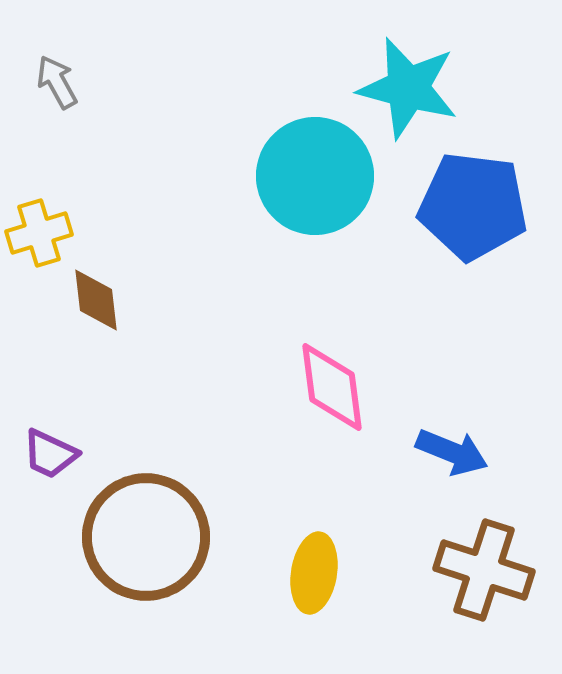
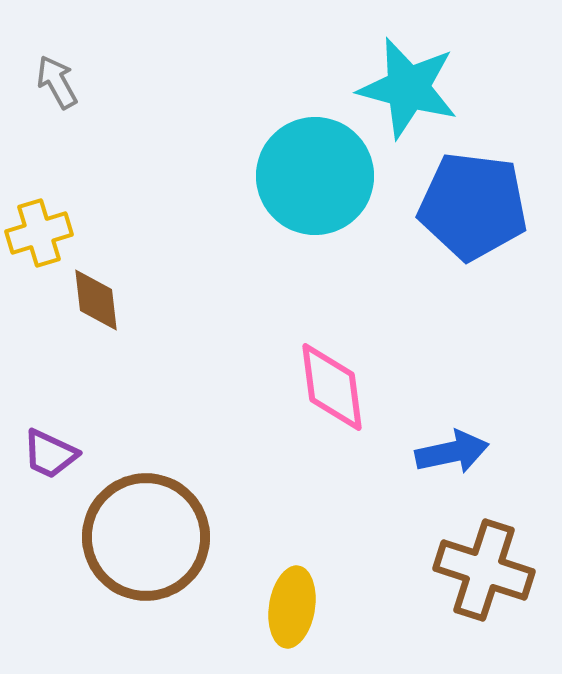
blue arrow: rotated 34 degrees counterclockwise
yellow ellipse: moved 22 px left, 34 px down
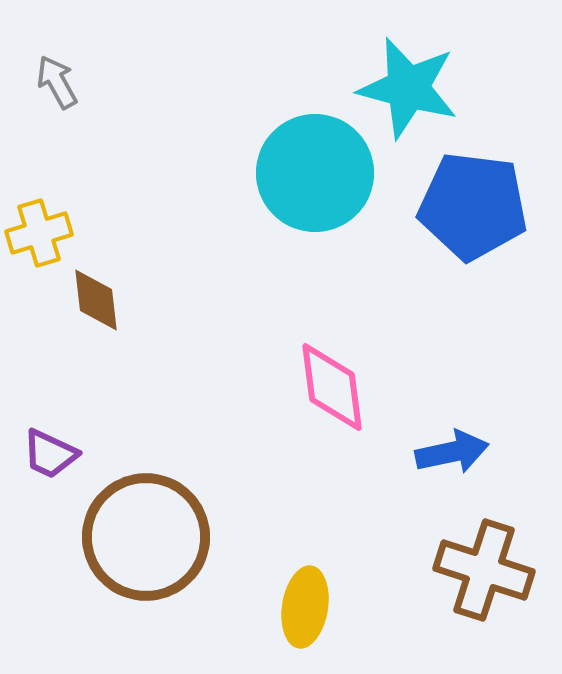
cyan circle: moved 3 px up
yellow ellipse: moved 13 px right
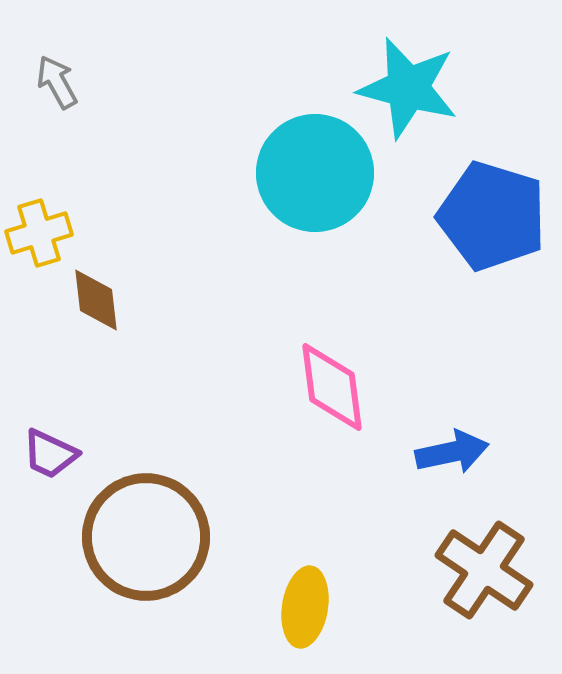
blue pentagon: moved 19 px right, 10 px down; rotated 10 degrees clockwise
brown cross: rotated 16 degrees clockwise
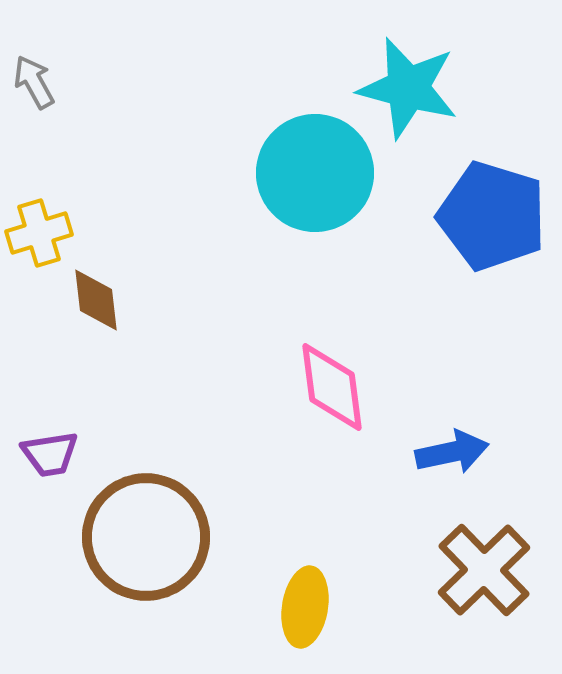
gray arrow: moved 23 px left
purple trapezoid: rotated 34 degrees counterclockwise
brown cross: rotated 12 degrees clockwise
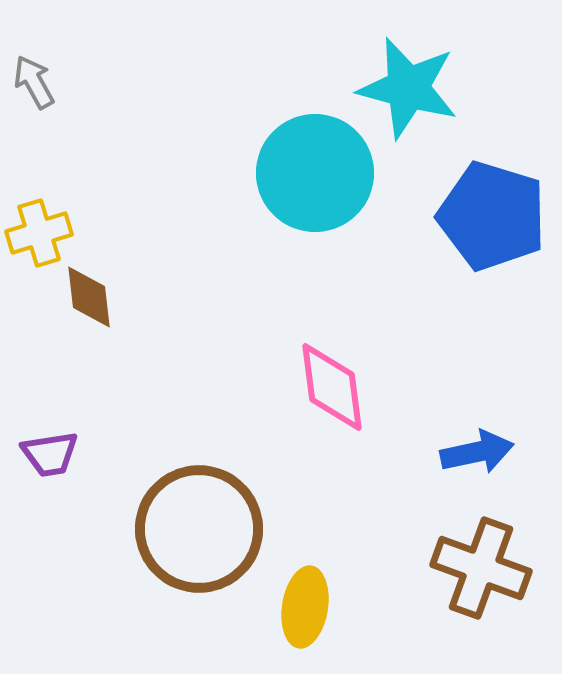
brown diamond: moved 7 px left, 3 px up
blue arrow: moved 25 px right
brown circle: moved 53 px right, 8 px up
brown cross: moved 3 px left, 2 px up; rotated 26 degrees counterclockwise
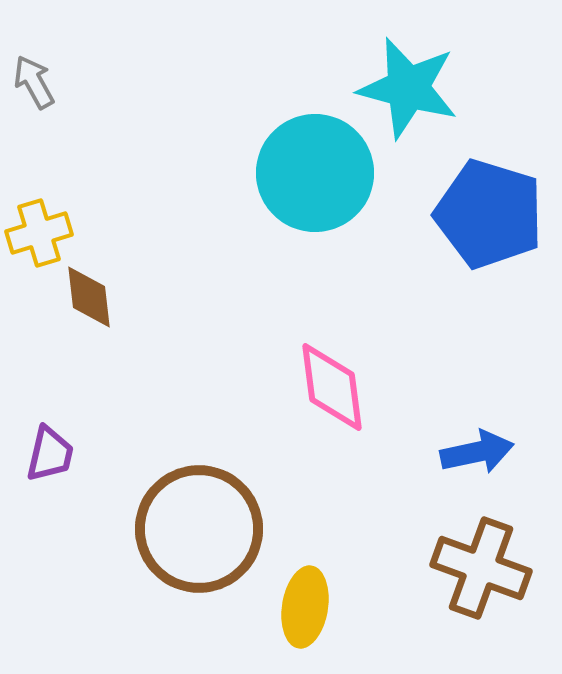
blue pentagon: moved 3 px left, 2 px up
purple trapezoid: rotated 68 degrees counterclockwise
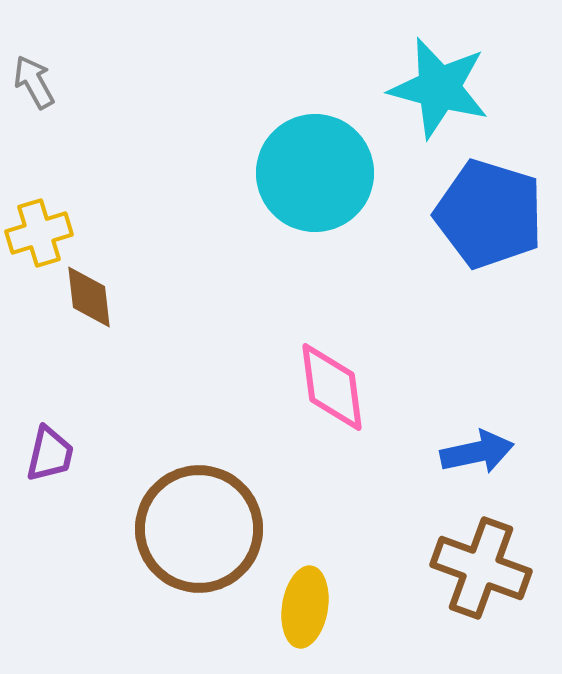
cyan star: moved 31 px right
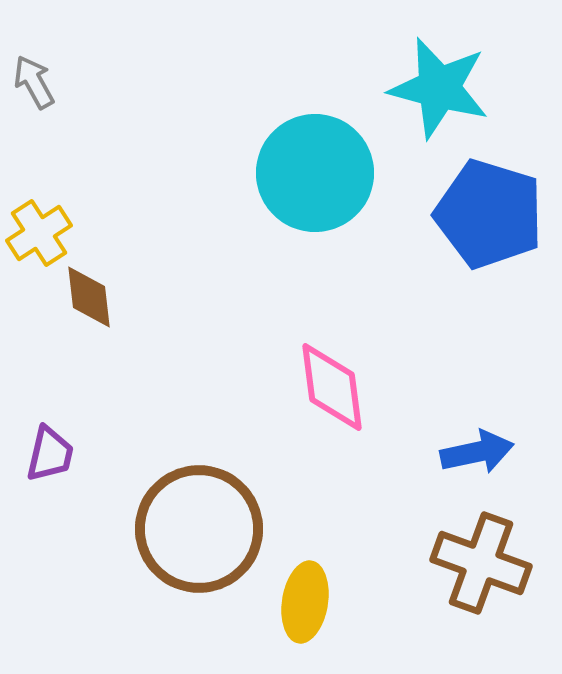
yellow cross: rotated 16 degrees counterclockwise
brown cross: moved 5 px up
yellow ellipse: moved 5 px up
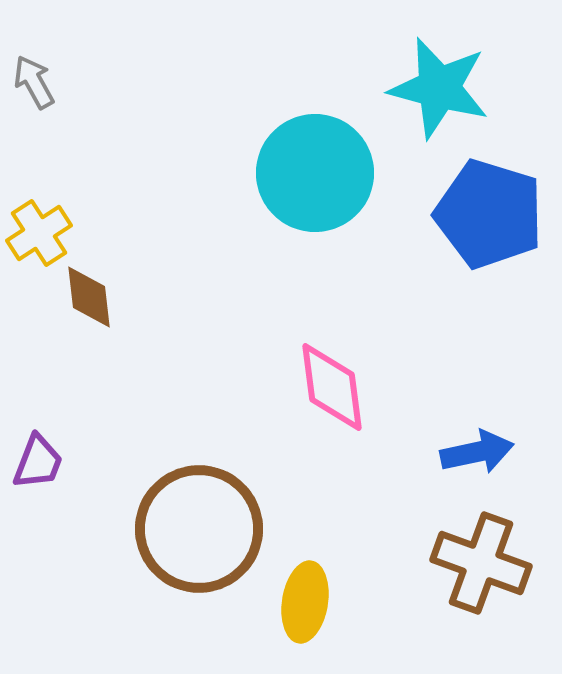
purple trapezoid: moved 12 px left, 8 px down; rotated 8 degrees clockwise
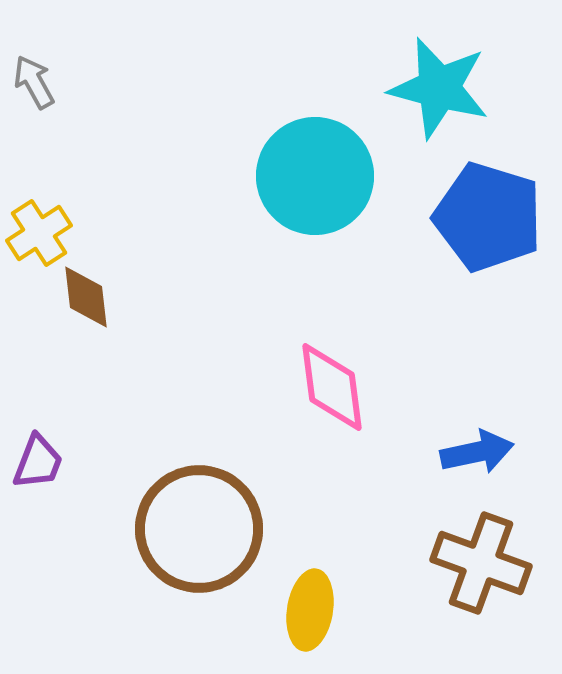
cyan circle: moved 3 px down
blue pentagon: moved 1 px left, 3 px down
brown diamond: moved 3 px left
yellow ellipse: moved 5 px right, 8 px down
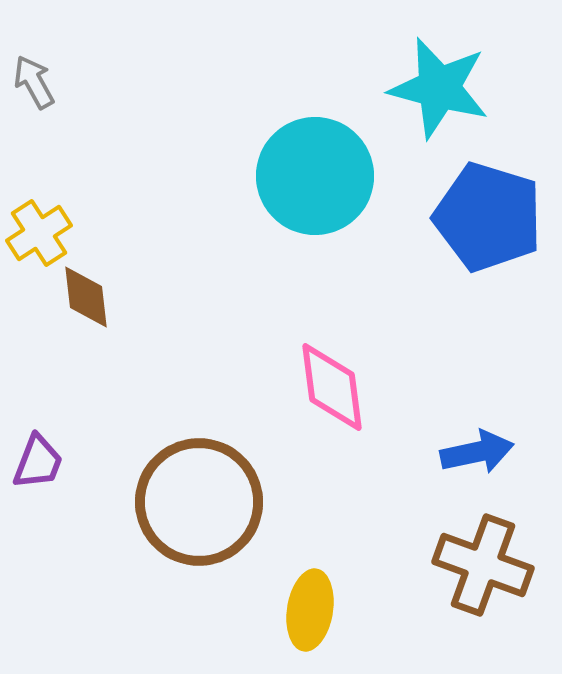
brown circle: moved 27 px up
brown cross: moved 2 px right, 2 px down
